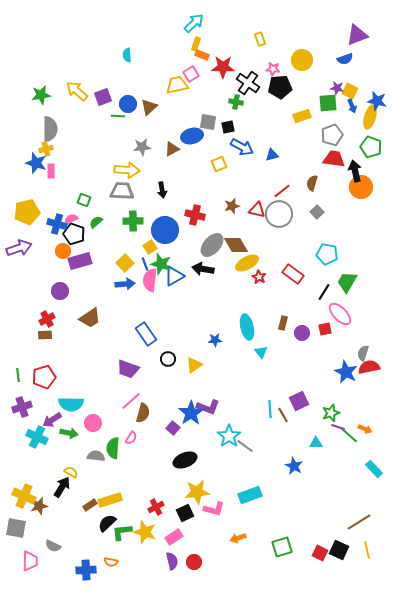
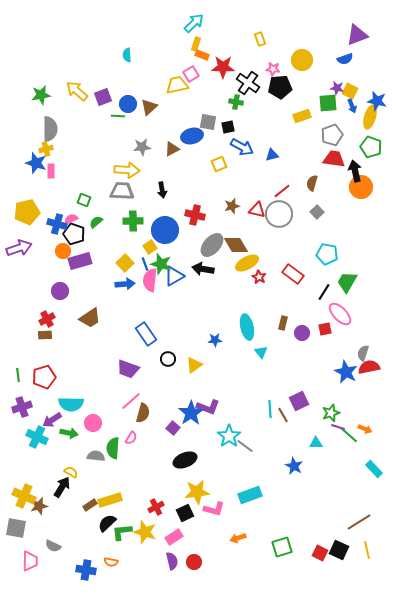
blue cross at (86, 570): rotated 12 degrees clockwise
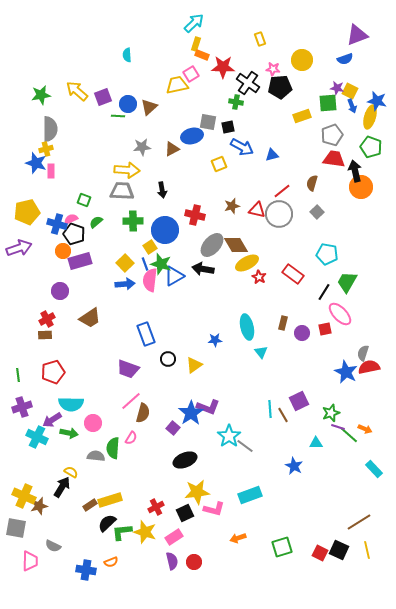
blue rectangle at (146, 334): rotated 15 degrees clockwise
red pentagon at (44, 377): moved 9 px right, 5 px up
orange semicircle at (111, 562): rotated 32 degrees counterclockwise
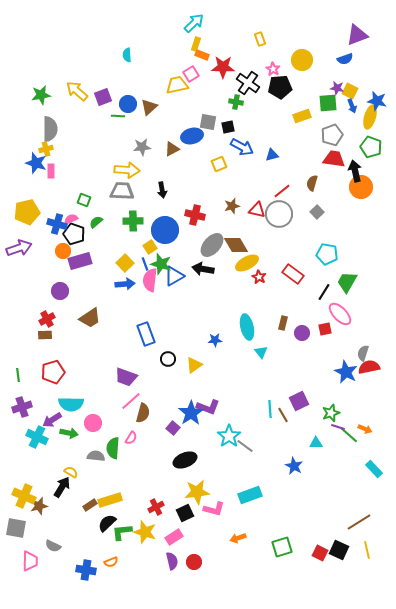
pink star at (273, 69): rotated 24 degrees clockwise
purple trapezoid at (128, 369): moved 2 px left, 8 px down
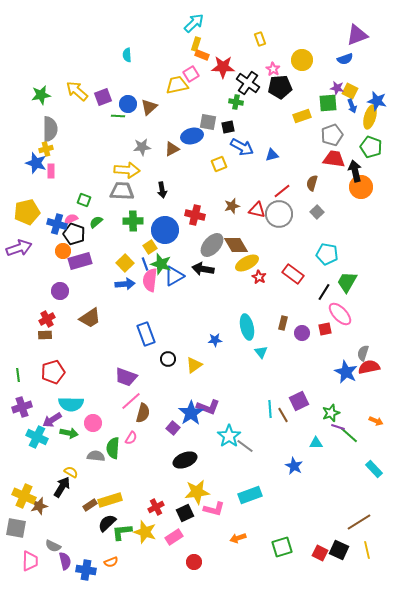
orange arrow at (365, 429): moved 11 px right, 8 px up
purple semicircle at (172, 561): moved 107 px left
